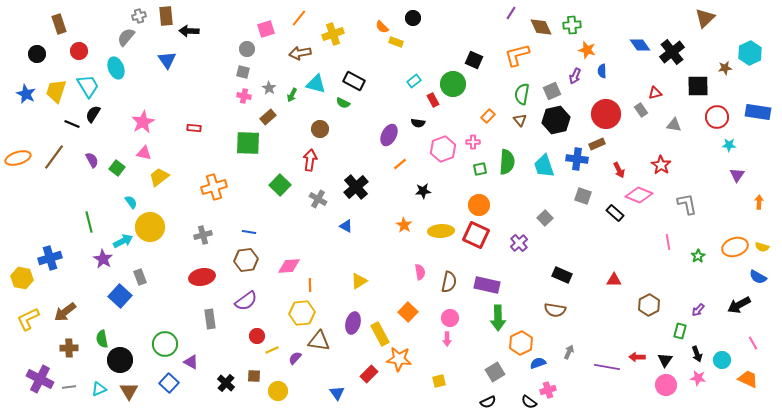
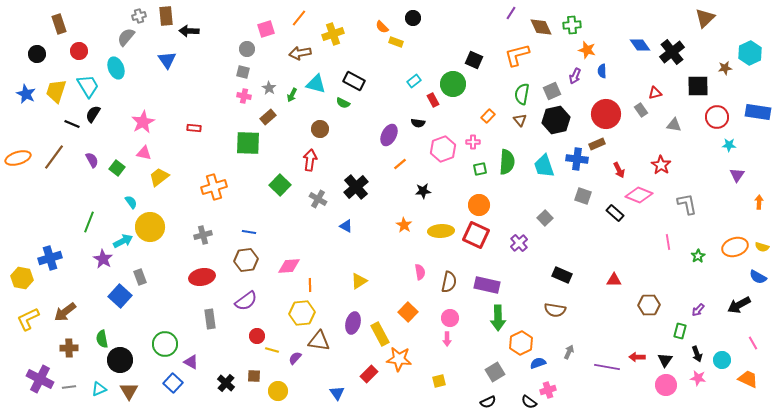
green line at (89, 222): rotated 35 degrees clockwise
brown hexagon at (649, 305): rotated 25 degrees clockwise
yellow line at (272, 350): rotated 40 degrees clockwise
blue square at (169, 383): moved 4 px right
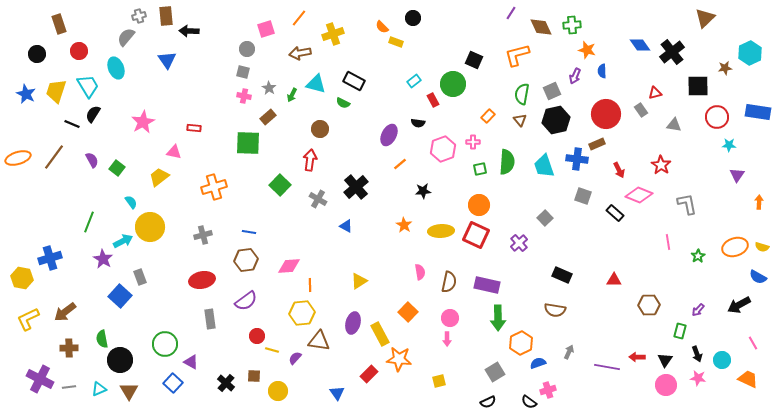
pink triangle at (144, 153): moved 30 px right, 1 px up
red ellipse at (202, 277): moved 3 px down
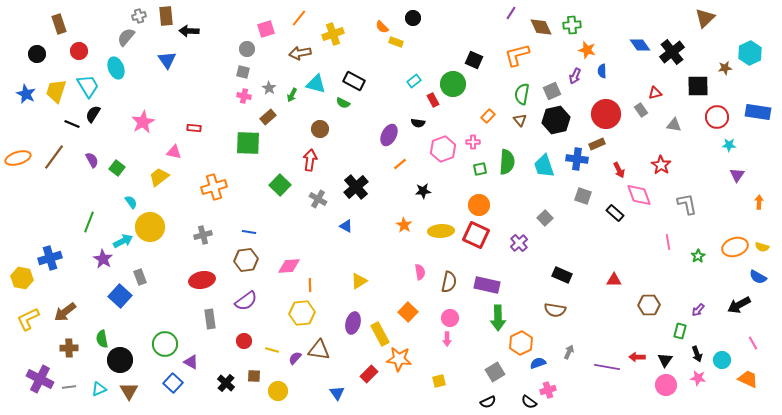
pink diamond at (639, 195): rotated 48 degrees clockwise
red circle at (257, 336): moved 13 px left, 5 px down
brown triangle at (319, 341): moved 9 px down
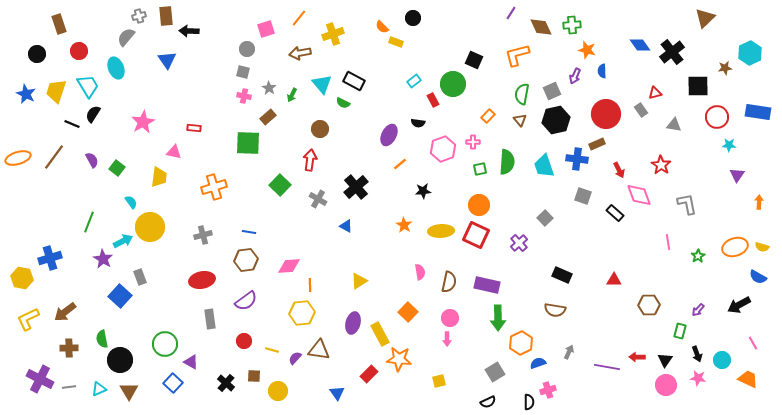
cyan triangle at (316, 84): moved 6 px right; rotated 35 degrees clockwise
yellow trapezoid at (159, 177): rotated 135 degrees clockwise
black semicircle at (529, 402): rotated 126 degrees counterclockwise
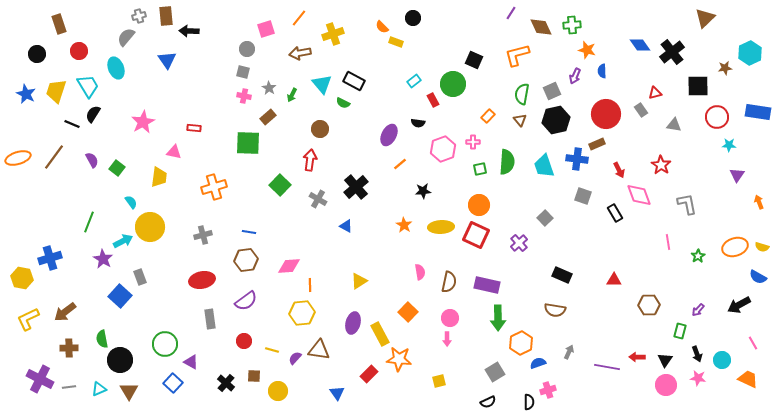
orange arrow at (759, 202): rotated 24 degrees counterclockwise
black rectangle at (615, 213): rotated 18 degrees clockwise
yellow ellipse at (441, 231): moved 4 px up
